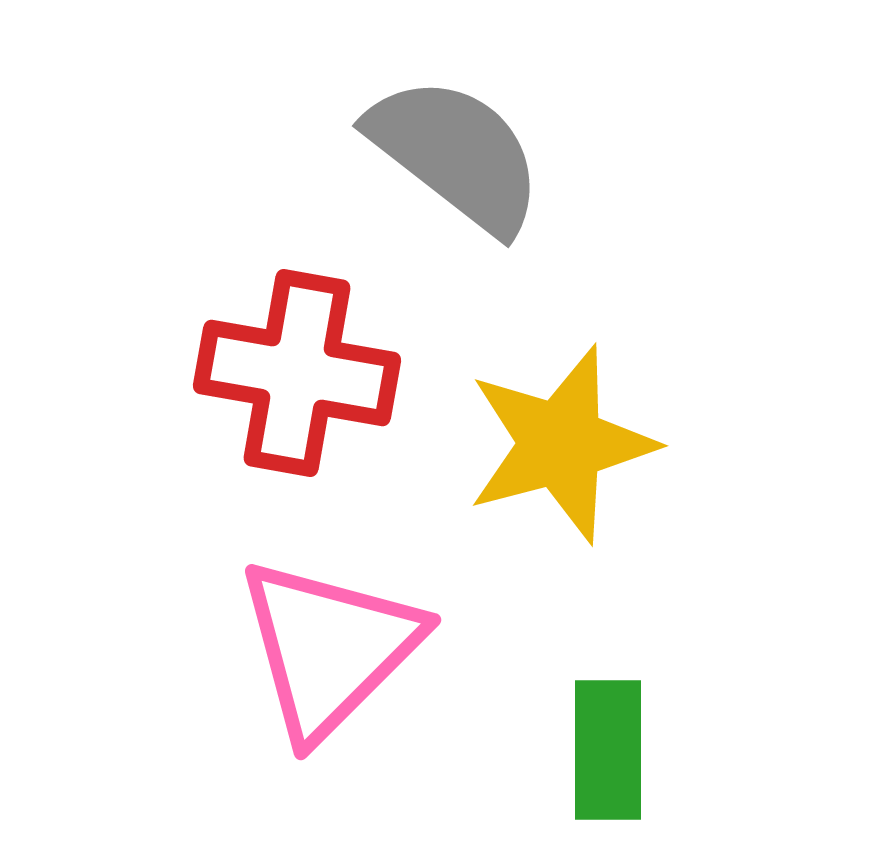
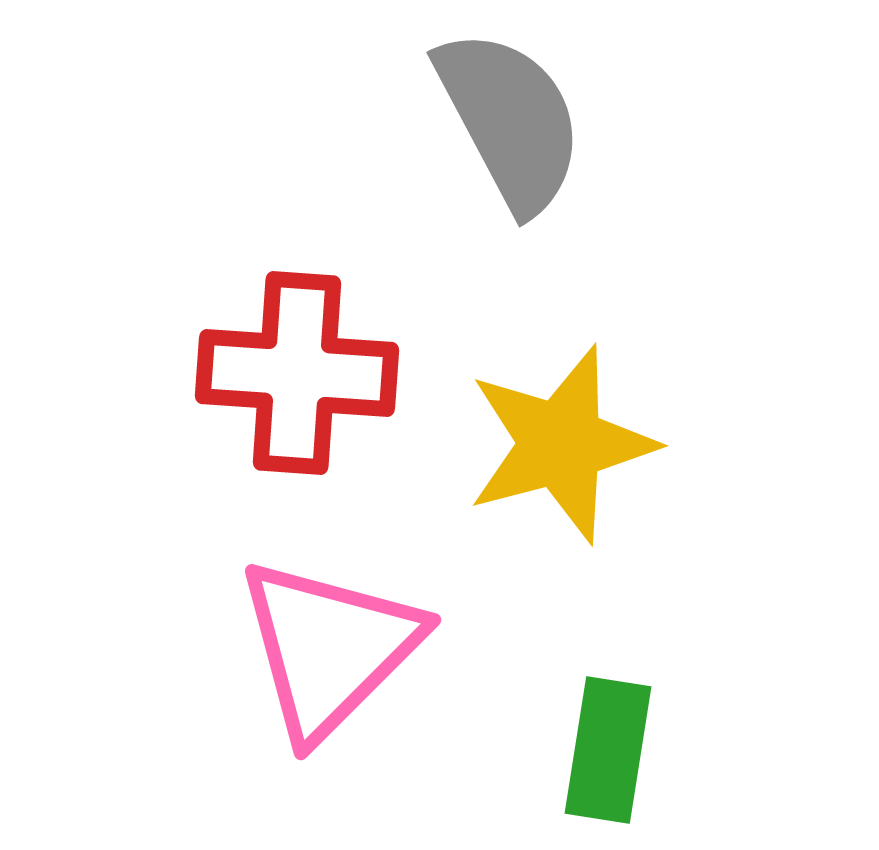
gray semicircle: moved 54 px right, 34 px up; rotated 24 degrees clockwise
red cross: rotated 6 degrees counterclockwise
green rectangle: rotated 9 degrees clockwise
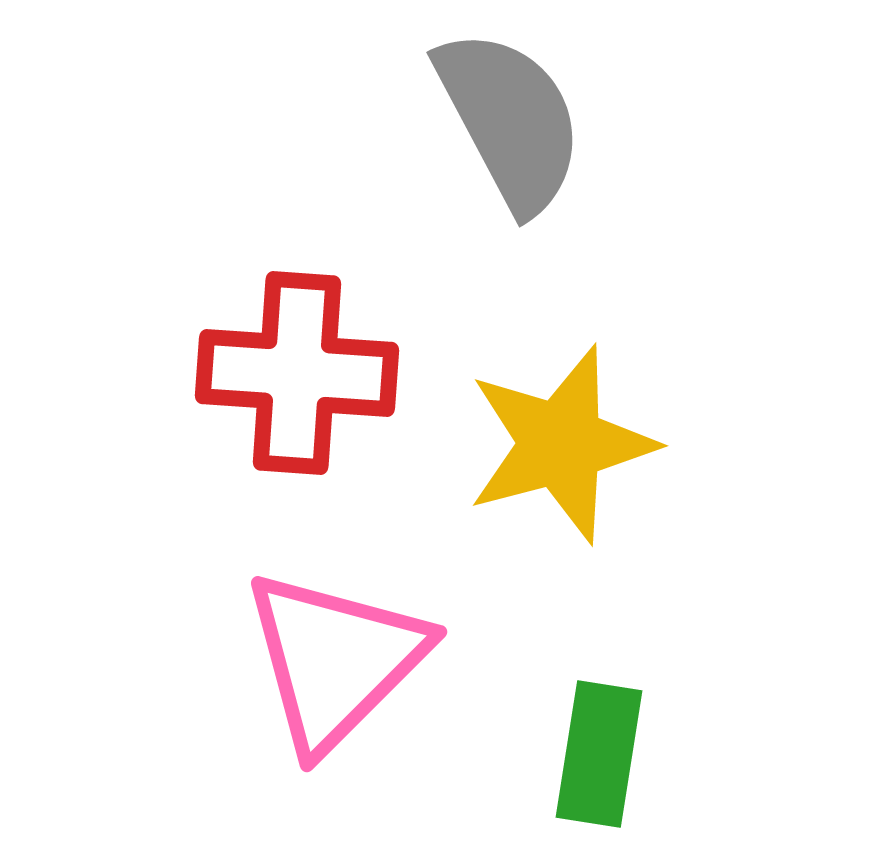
pink triangle: moved 6 px right, 12 px down
green rectangle: moved 9 px left, 4 px down
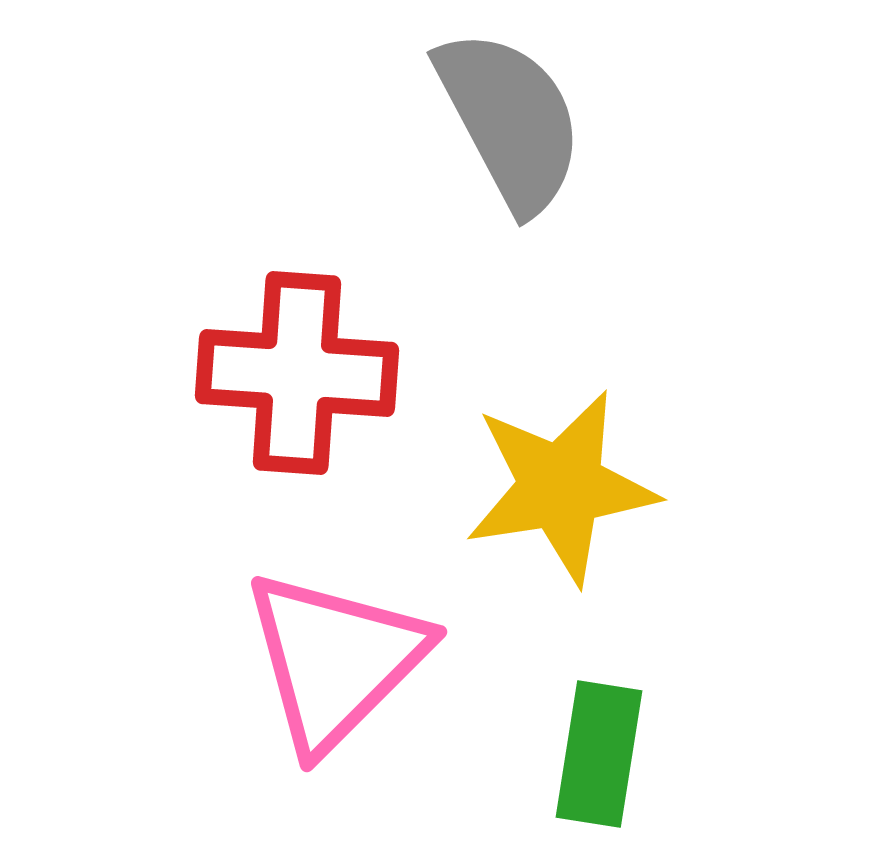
yellow star: moved 43 px down; rotated 6 degrees clockwise
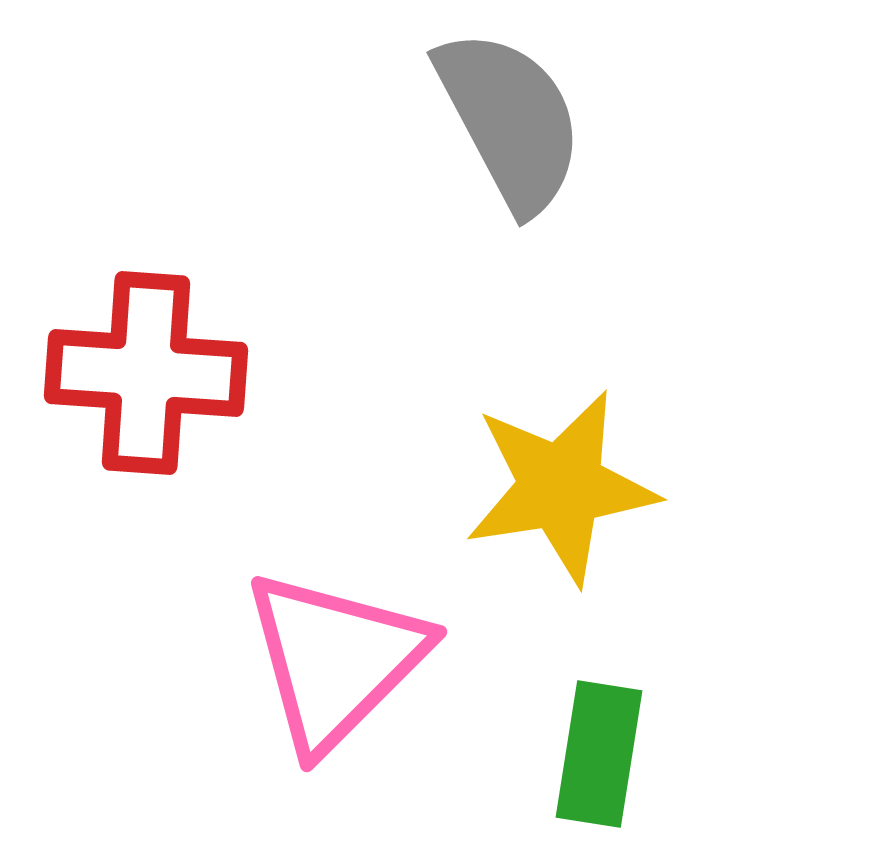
red cross: moved 151 px left
